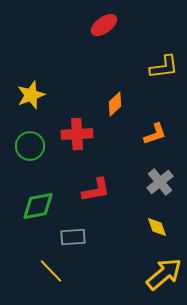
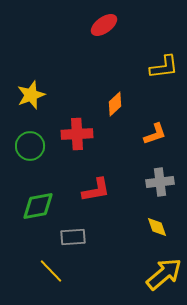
gray cross: rotated 32 degrees clockwise
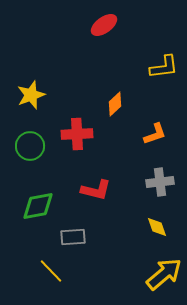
red L-shape: rotated 24 degrees clockwise
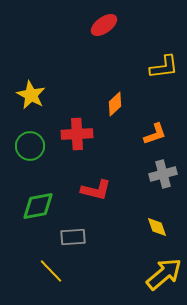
yellow star: rotated 24 degrees counterclockwise
gray cross: moved 3 px right, 8 px up; rotated 8 degrees counterclockwise
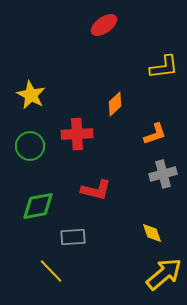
yellow diamond: moved 5 px left, 6 px down
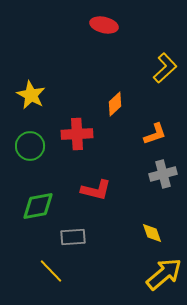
red ellipse: rotated 48 degrees clockwise
yellow L-shape: moved 1 px right, 1 px down; rotated 36 degrees counterclockwise
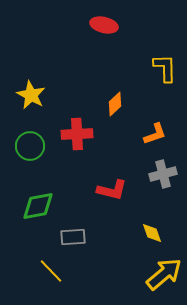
yellow L-shape: rotated 48 degrees counterclockwise
red L-shape: moved 16 px right
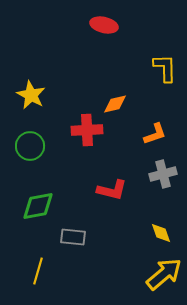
orange diamond: rotated 30 degrees clockwise
red cross: moved 10 px right, 4 px up
yellow diamond: moved 9 px right
gray rectangle: rotated 10 degrees clockwise
yellow line: moved 13 px left; rotated 60 degrees clockwise
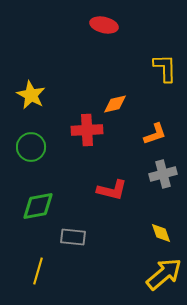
green circle: moved 1 px right, 1 px down
